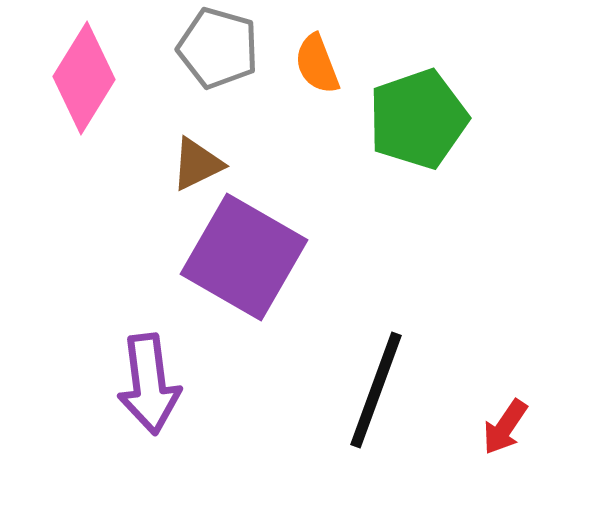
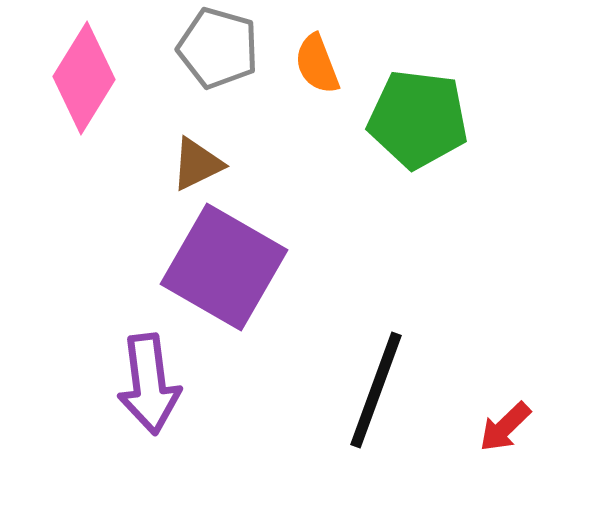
green pentagon: rotated 26 degrees clockwise
purple square: moved 20 px left, 10 px down
red arrow: rotated 12 degrees clockwise
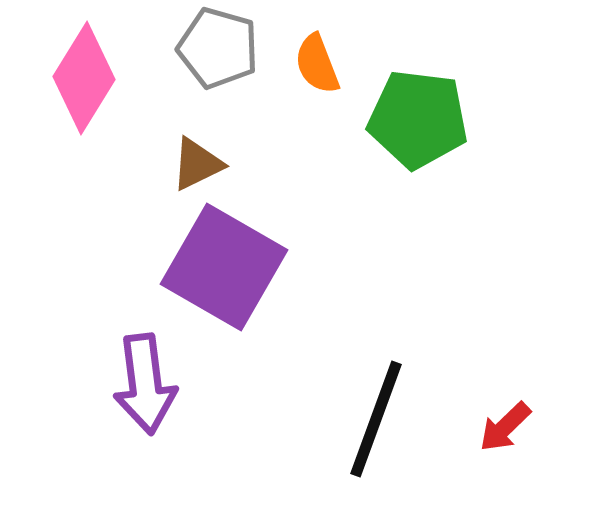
purple arrow: moved 4 px left
black line: moved 29 px down
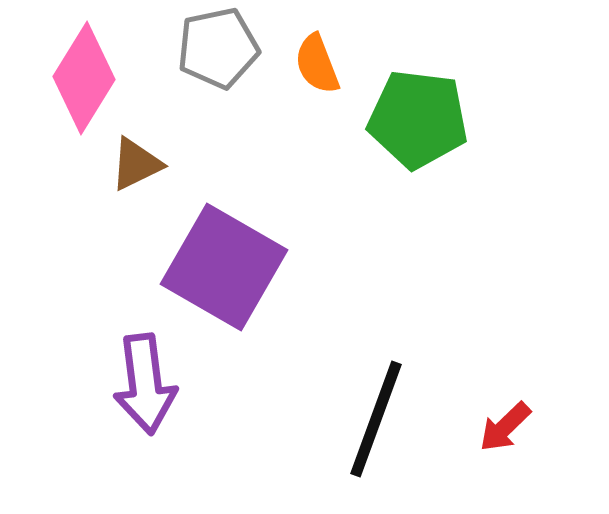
gray pentagon: rotated 28 degrees counterclockwise
brown triangle: moved 61 px left
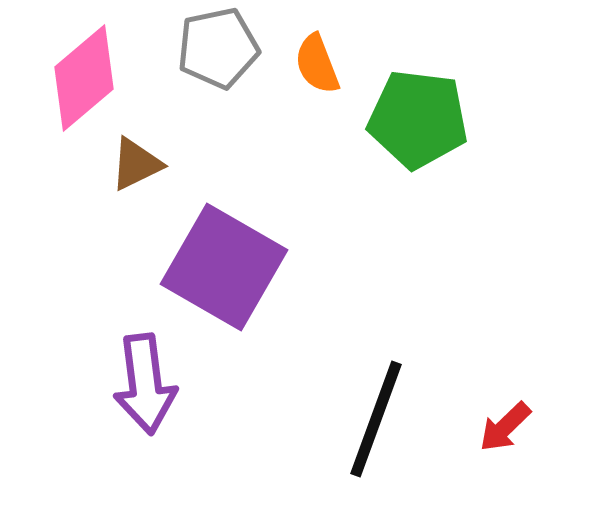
pink diamond: rotated 18 degrees clockwise
